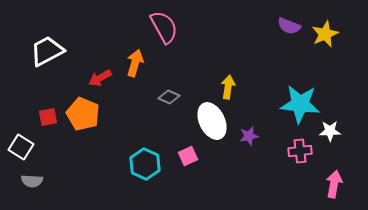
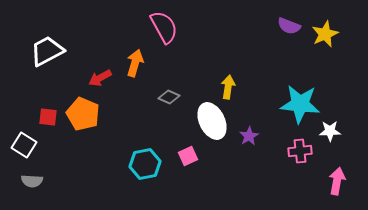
red square: rotated 18 degrees clockwise
purple star: rotated 18 degrees counterclockwise
white square: moved 3 px right, 2 px up
cyan hexagon: rotated 24 degrees clockwise
pink arrow: moved 3 px right, 3 px up
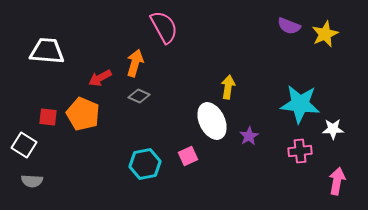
white trapezoid: rotated 33 degrees clockwise
gray diamond: moved 30 px left, 1 px up
white star: moved 3 px right, 2 px up
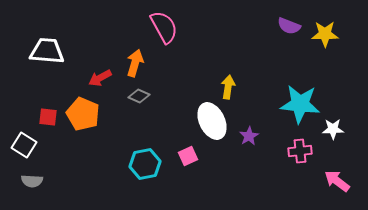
yellow star: rotated 24 degrees clockwise
pink arrow: rotated 64 degrees counterclockwise
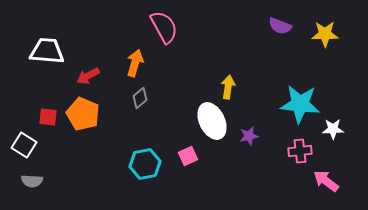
purple semicircle: moved 9 px left
red arrow: moved 12 px left, 2 px up
gray diamond: moved 1 px right, 2 px down; rotated 65 degrees counterclockwise
purple star: rotated 18 degrees clockwise
pink arrow: moved 11 px left
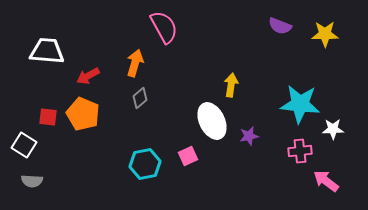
yellow arrow: moved 3 px right, 2 px up
